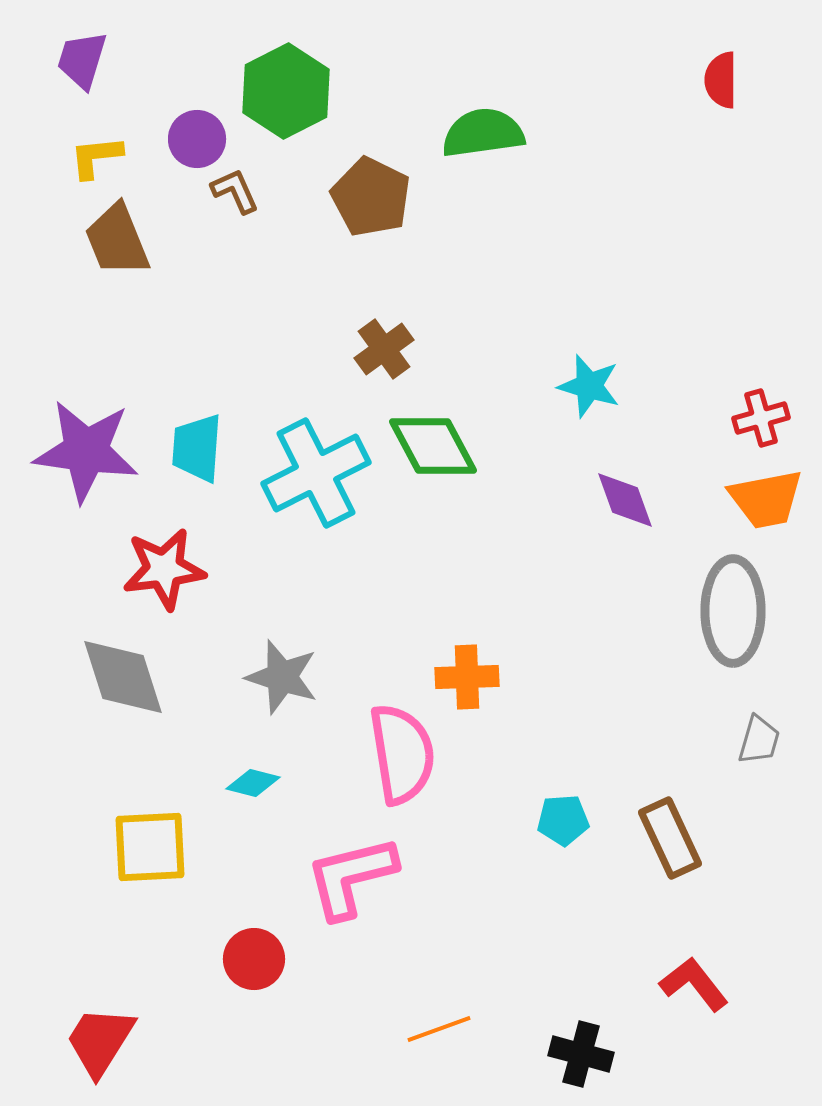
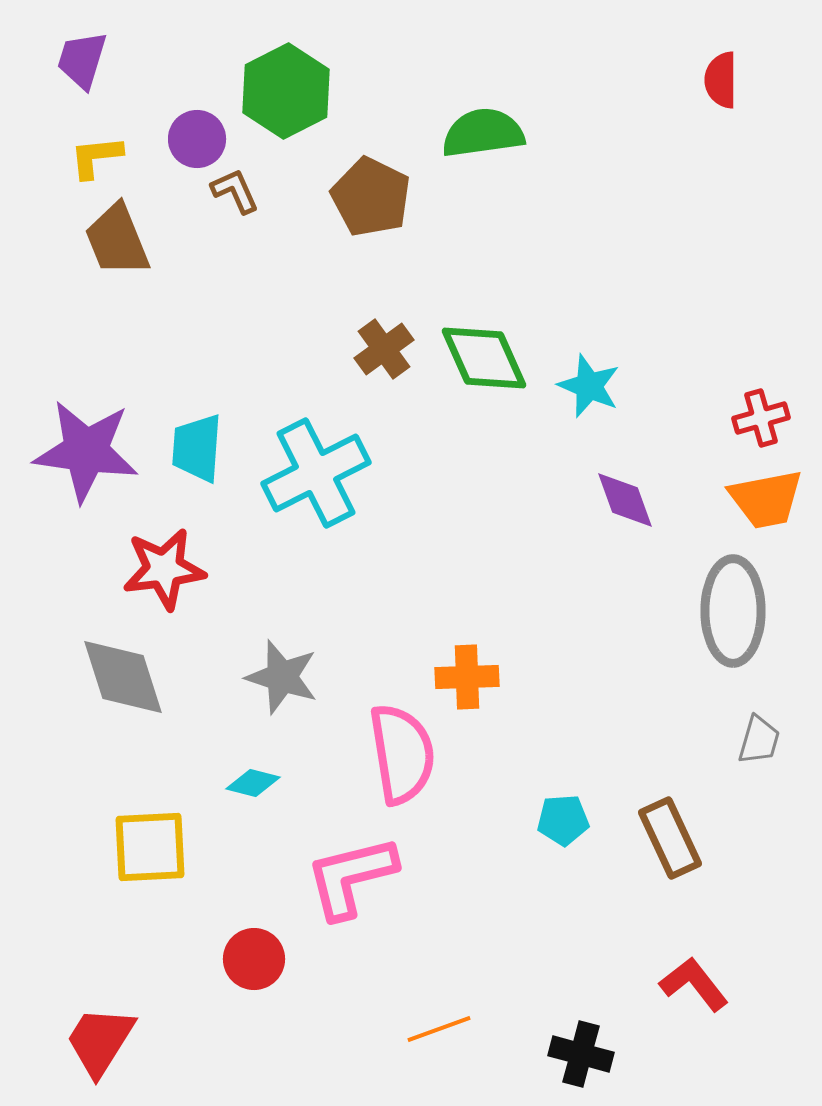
cyan star: rotated 6 degrees clockwise
green diamond: moved 51 px right, 88 px up; rotated 4 degrees clockwise
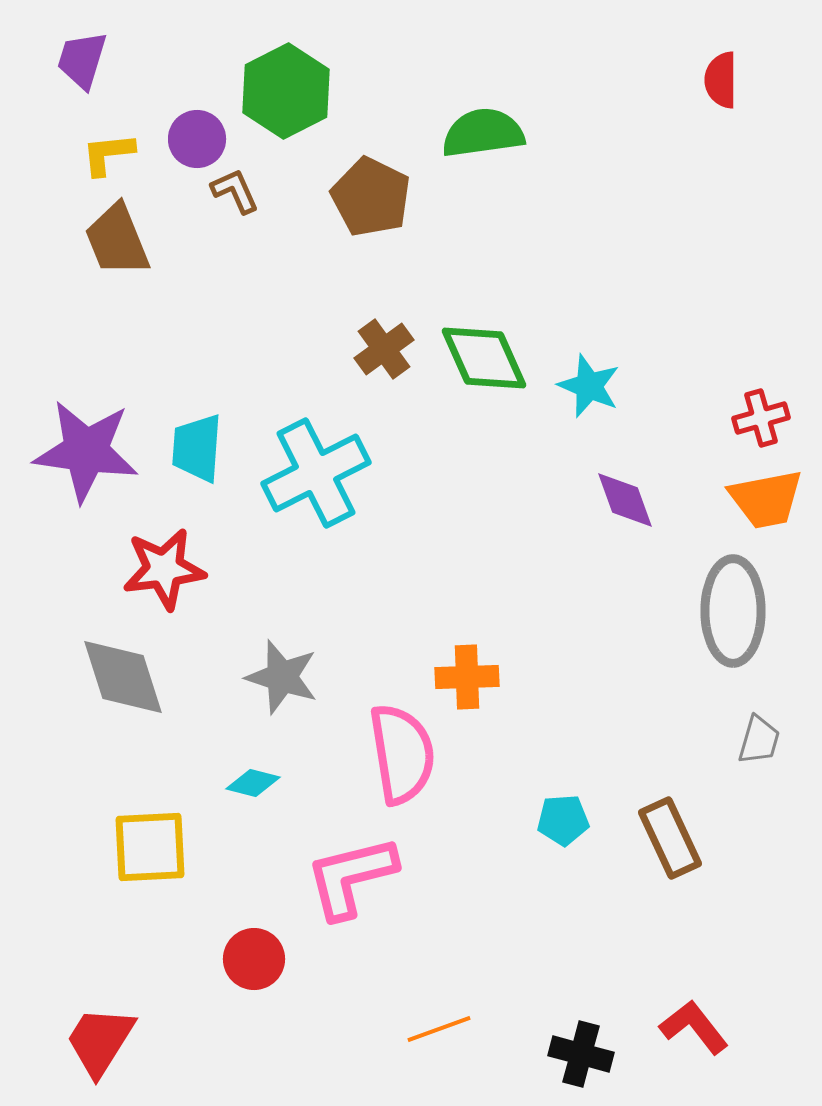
yellow L-shape: moved 12 px right, 3 px up
red L-shape: moved 43 px down
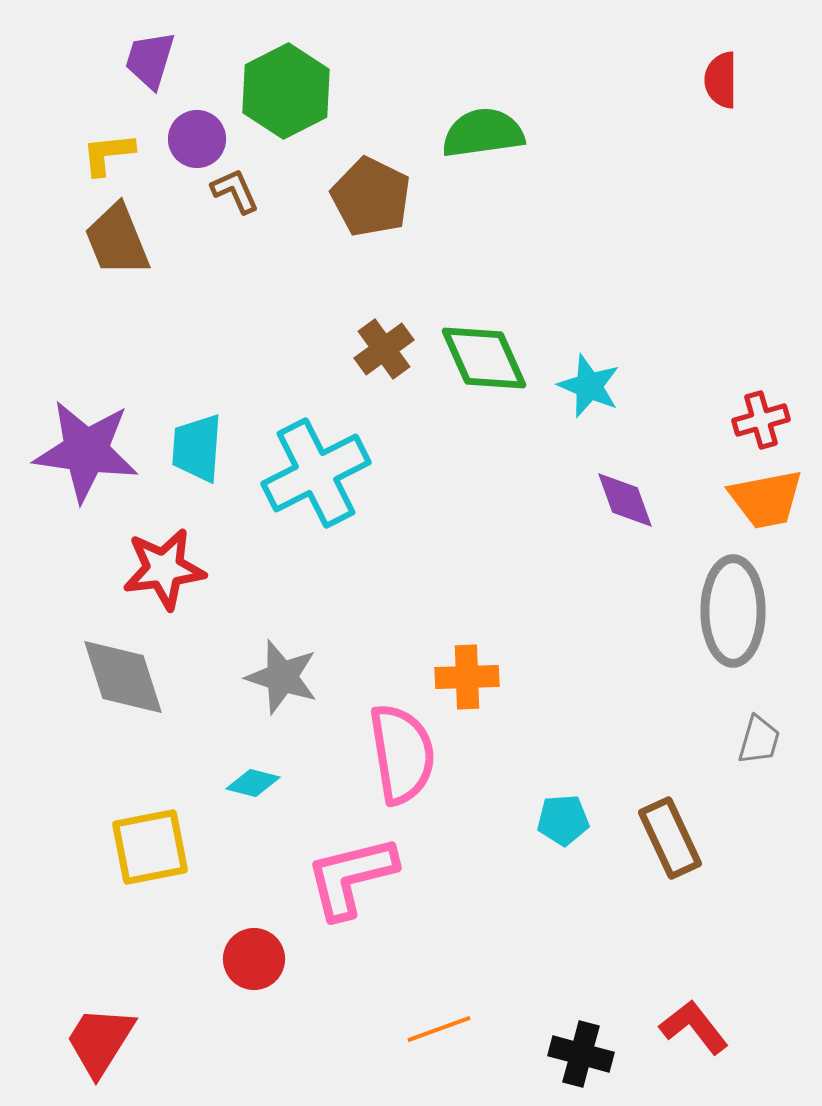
purple trapezoid: moved 68 px right
red cross: moved 2 px down
yellow square: rotated 8 degrees counterclockwise
